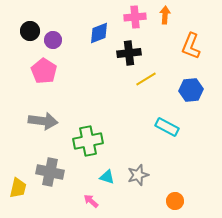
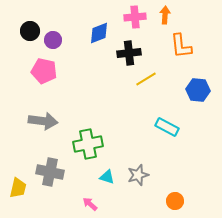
orange L-shape: moved 10 px left; rotated 28 degrees counterclockwise
pink pentagon: rotated 20 degrees counterclockwise
blue hexagon: moved 7 px right; rotated 10 degrees clockwise
green cross: moved 3 px down
pink arrow: moved 1 px left, 3 px down
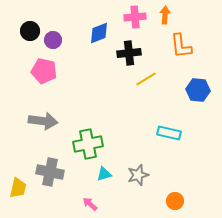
cyan rectangle: moved 2 px right, 6 px down; rotated 15 degrees counterclockwise
cyan triangle: moved 3 px left, 3 px up; rotated 35 degrees counterclockwise
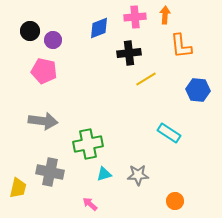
blue diamond: moved 5 px up
cyan rectangle: rotated 20 degrees clockwise
gray star: rotated 15 degrees clockwise
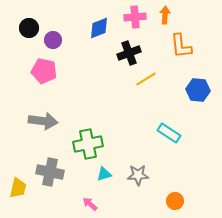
black circle: moved 1 px left, 3 px up
black cross: rotated 15 degrees counterclockwise
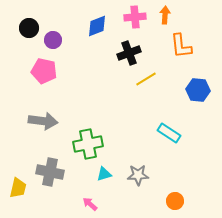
blue diamond: moved 2 px left, 2 px up
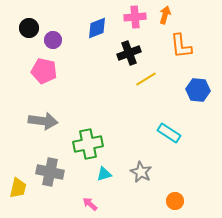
orange arrow: rotated 12 degrees clockwise
blue diamond: moved 2 px down
gray star: moved 3 px right, 3 px up; rotated 30 degrees clockwise
